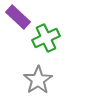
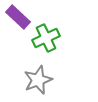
gray star: rotated 12 degrees clockwise
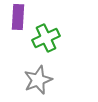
purple rectangle: rotated 50 degrees clockwise
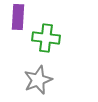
green cross: rotated 32 degrees clockwise
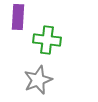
green cross: moved 1 px right, 2 px down
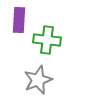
purple rectangle: moved 1 px right, 3 px down
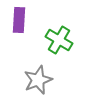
green cross: moved 12 px right; rotated 24 degrees clockwise
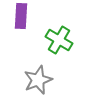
purple rectangle: moved 2 px right, 4 px up
